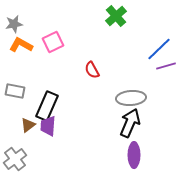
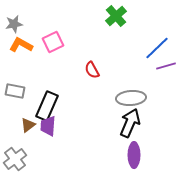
blue line: moved 2 px left, 1 px up
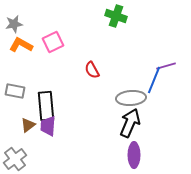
green cross: rotated 30 degrees counterclockwise
blue line: moved 3 px left, 32 px down; rotated 24 degrees counterclockwise
black rectangle: moved 1 px left; rotated 28 degrees counterclockwise
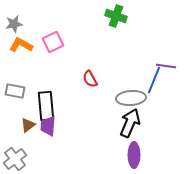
purple line: rotated 24 degrees clockwise
red semicircle: moved 2 px left, 9 px down
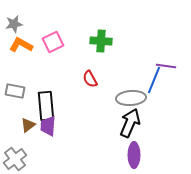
green cross: moved 15 px left, 25 px down; rotated 15 degrees counterclockwise
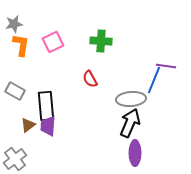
orange L-shape: rotated 70 degrees clockwise
gray rectangle: rotated 18 degrees clockwise
gray ellipse: moved 1 px down
purple ellipse: moved 1 px right, 2 px up
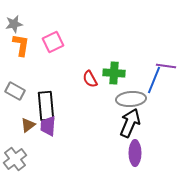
green cross: moved 13 px right, 32 px down
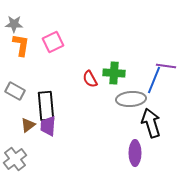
gray star: rotated 12 degrees clockwise
black arrow: moved 21 px right; rotated 40 degrees counterclockwise
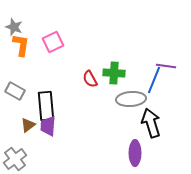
gray star: moved 3 px down; rotated 18 degrees clockwise
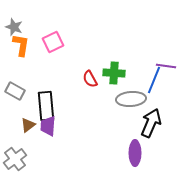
black arrow: rotated 40 degrees clockwise
